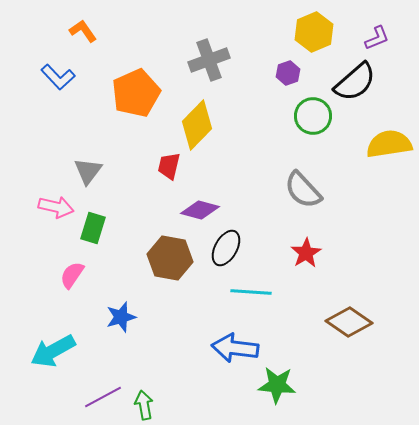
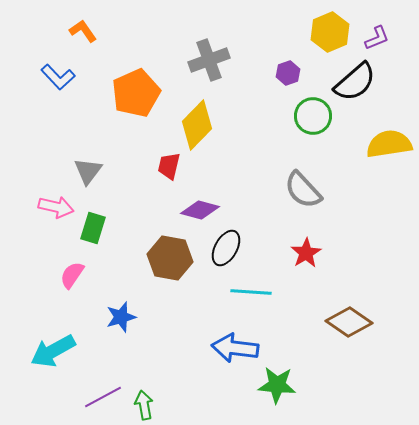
yellow hexagon: moved 16 px right
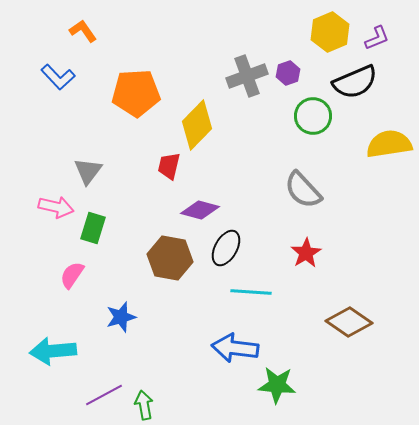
gray cross: moved 38 px right, 16 px down
black semicircle: rotated 18 degrees clockwise
orange pentagon: rotated 21 degrees clockwise
cyan arrow: rotated 24 degrees clockwise
purple line: moved 1 px right, 2 px up
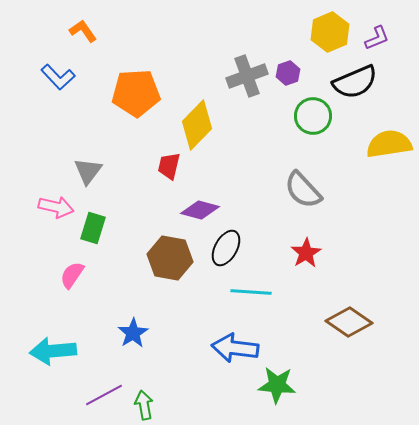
blue star: moved 12 px right, 16 px down; rotated 16 degrees counterclockwise
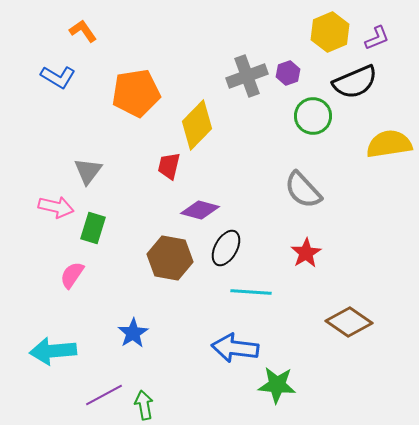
blue L-shape: rotated 16 degrees counterclockwise
orange pentagon: rotated 6 degrees counterclockwise
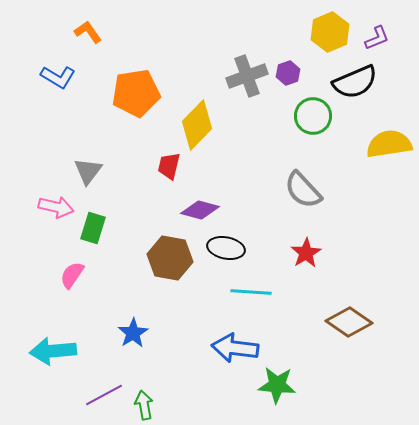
orange L-shape: moved 5 px right, 1 px down
black ellipse: rotated 72 degrees clockwise
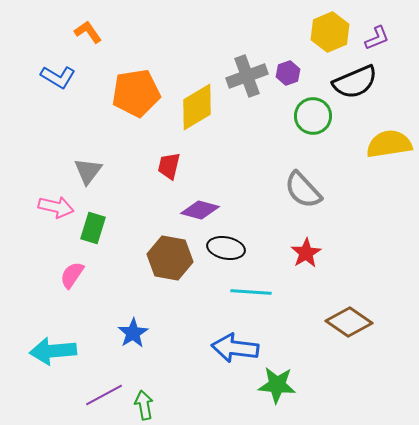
yellow diamond: moved 18 px up; rotated 15 degrees clockwise
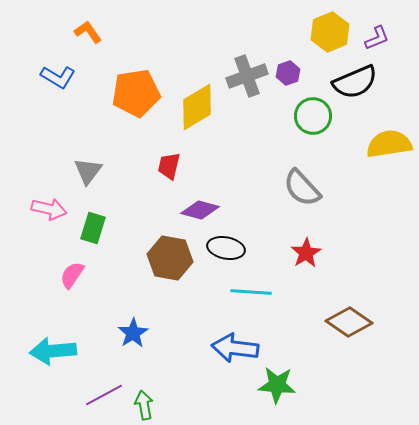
gray semicircle: moved 1 px left, 2 px up
pink arrow: moved 7 px left, 2 px down
